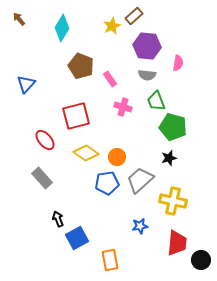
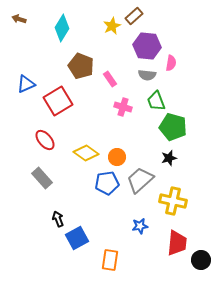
brown arrow: rotated 32 degrees counterclockwise
pink semicircle: moved 7 px left
blue triangle: rotated 24 degrees clockwise
red square: moved 18 px left, 15 px up; rotated 16 degrees counterclockwise
orange rectangle: rotated 20 degrees clockwise
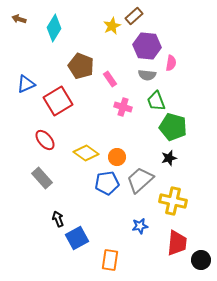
cyan diamond: moved 8 px left
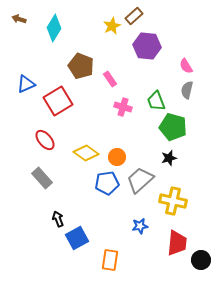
pink semicircle: moved 15 px right, 3 px down; rotated 140 degrees clockwise
gray semicircle: moved 40 px right, 15 px down; rotated 96 degrees clockwise
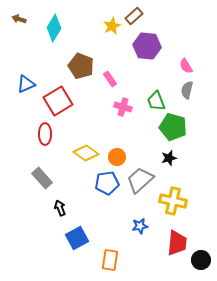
red ellipse: moved 6 px up; rotated 40 degrees clockwise
black arrow: moved 2 px right, 11 px up
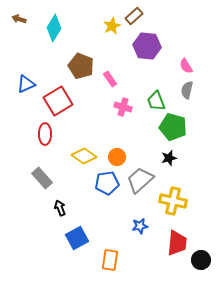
yellow diamond: moved 2 px left, 3 px down
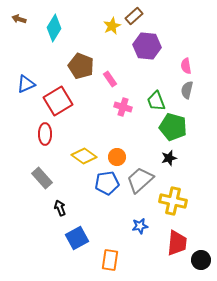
pink semicircle: rotated 21 degrees clockwise
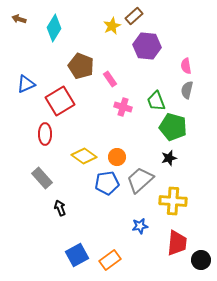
red square: moved 2 px right
yellow cross: rotated 8 degrees counterclockwise
blue square: moved 17 px down
orange rectangle: rotated 45 degrees clockwise
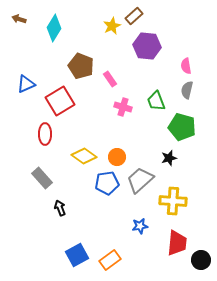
green pentagon: moved 9 px right
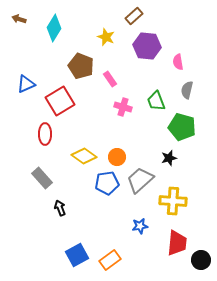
yellow star: moved 6 px left, 11 px down; rotated 24 degrees counterclockwise
pink semicircle: moved 8 px left, 4 px up
